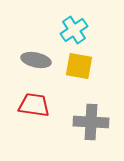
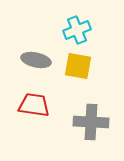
cyan cross: moved 3 px right; rotated 12 degrees clockwise
yellow square: moved 1 px left
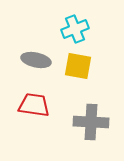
cyan cross: moved 2 px left, 1 px up
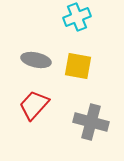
cyan cross: moved 2 px right, 12 px up
red trapezoid: rotated 56 degrees counterclockwise
gray cross: rotated 12 degrees clockwise
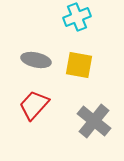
yellow square: moved 1 px right, 1 px up
gray cross: moved 3 px right, 1 px up; rotated 24 degrees clockwise
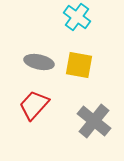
cyan cross: rotated 32 degrees counterclockwise
gray ellipse: moved 3 px right, 2 px down
